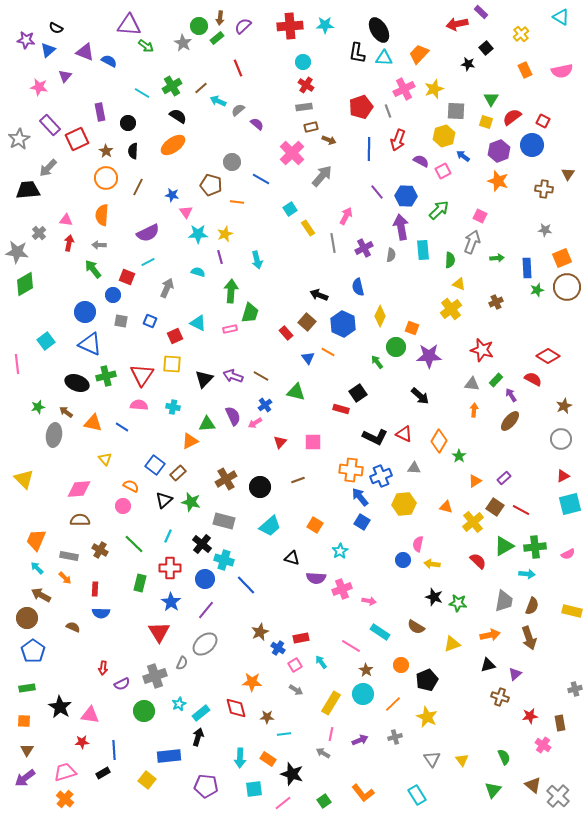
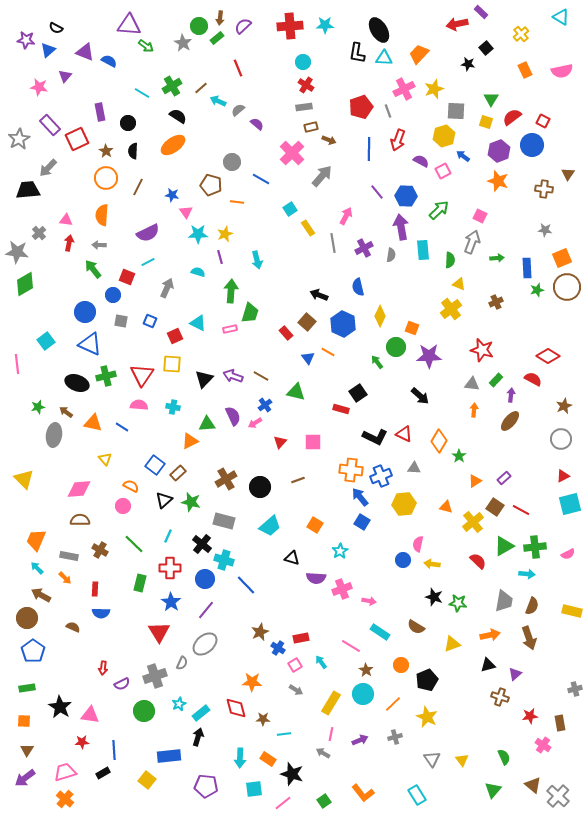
purple arrow at (511, 395): rotated 40 degrees clockwise
brown star at (267, 717): moved 4 px left, 2 px down
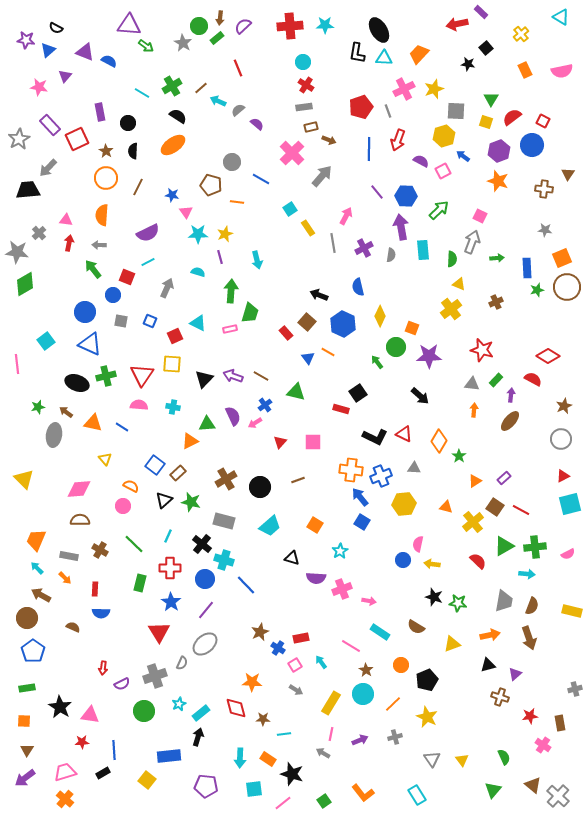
green semicircle at (450, 260): moved 2 px right, 1 px up
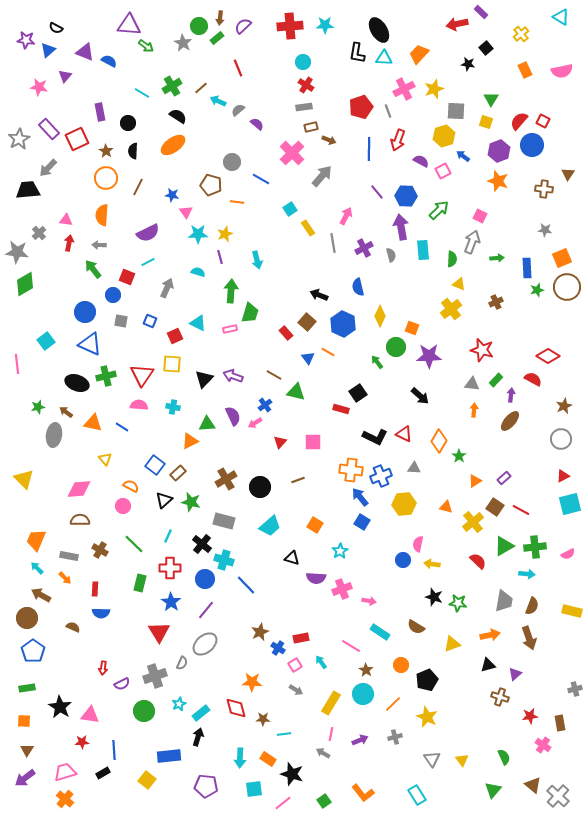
red semicircle at (512, 117): moved 7 px right, 4 px down; rotated 12 degrees counterclockwise
purple rectangle at (50, 125): moved 1 px left, 4 px down
gray semicircle at (391, 255): rotated 24 degrees counterclockwise
brown line at (261, 376): moved 13 px right, 1 px up
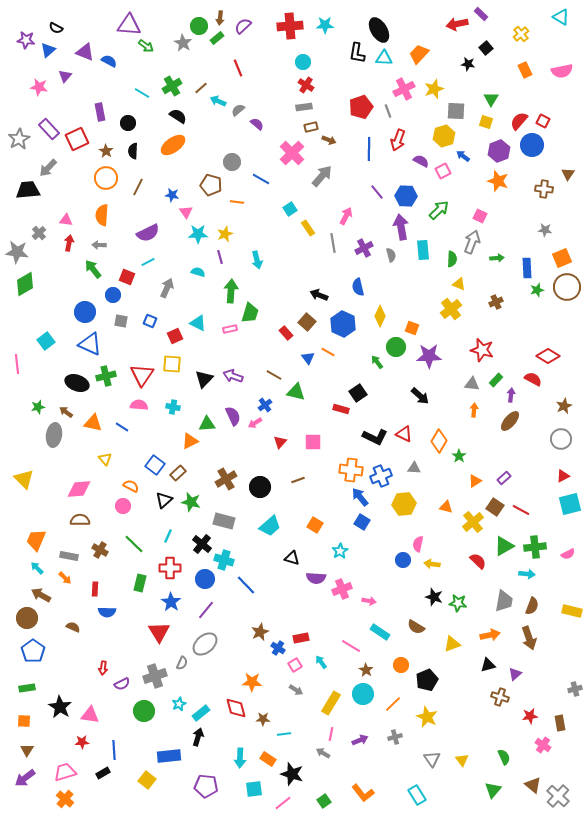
purple rectangle at (481, 12): moved 2 px down
blue semicircle at (101, 613): moved 6 px right, 1 px up
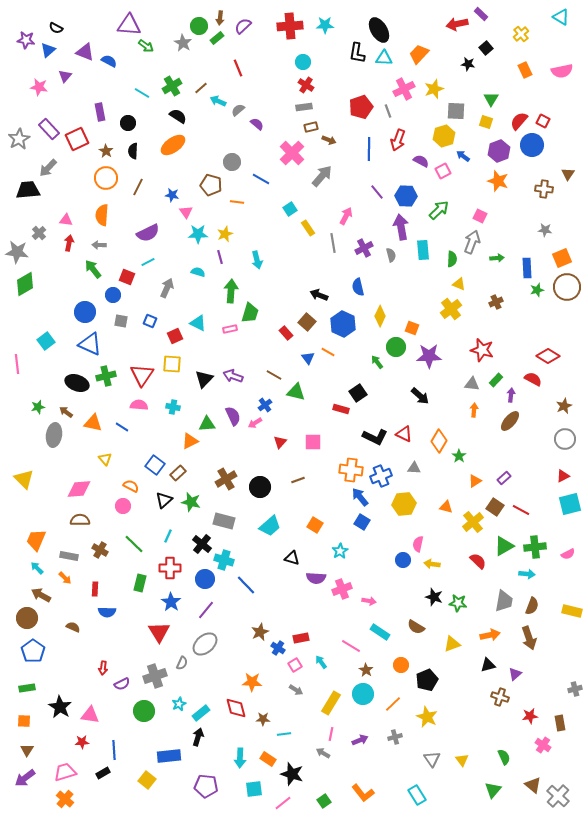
gray circle at (561, 439): moved 4 px right
